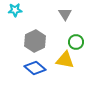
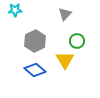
gray triangle: rotated 16 degrees clockwise
green circle: moved 1 px right, 1 px up
yellow triangle: rotated 48 degrees clockwise
blue diamond: moved 2 px down
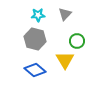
cyan star: moved 23 px right, 5 px down
gray hexagon: moved 2 px up; rotated 20 degrees counterclockwise
